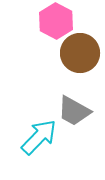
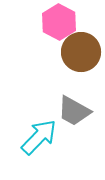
pink hexagon: moved 3 px right, 1 px down
brown circle: moved 1 px right, 1 px up
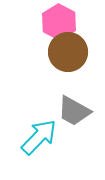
brown circle: moved 13 px left
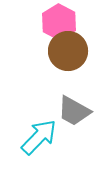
brown circle: moved 1 px up
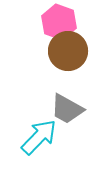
pink hexagon: rotated 8 degrees counterclockwise
gray trapezoid: moved 7 px left, 2 px up
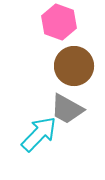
brown circle: moved 6 px right, 15 px down
cyan arrow: moved 3 px up
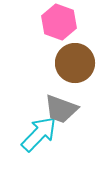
brown circle: moved 1 px right, 3 px up
gray trapezoid: moved 6 px left; rotated 9 degrees counterclockwise
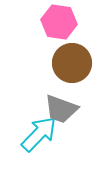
pink hexagon: rotated 12 degrees counterclockwise
brown circle: moved 3 px left
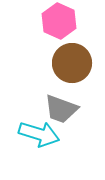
pink hexagon: moved 1 px up; rotated 16 degrees clockwise
cyan arrow: rotated 63 degrees clockwise
